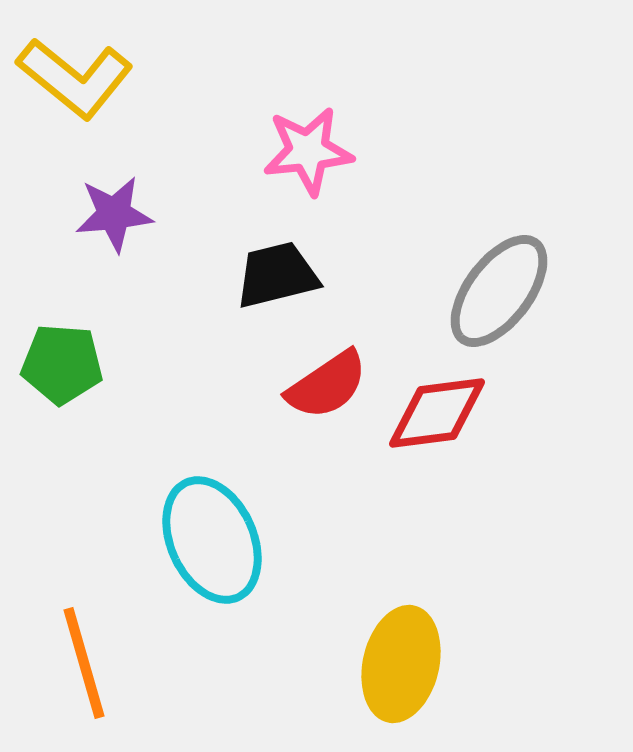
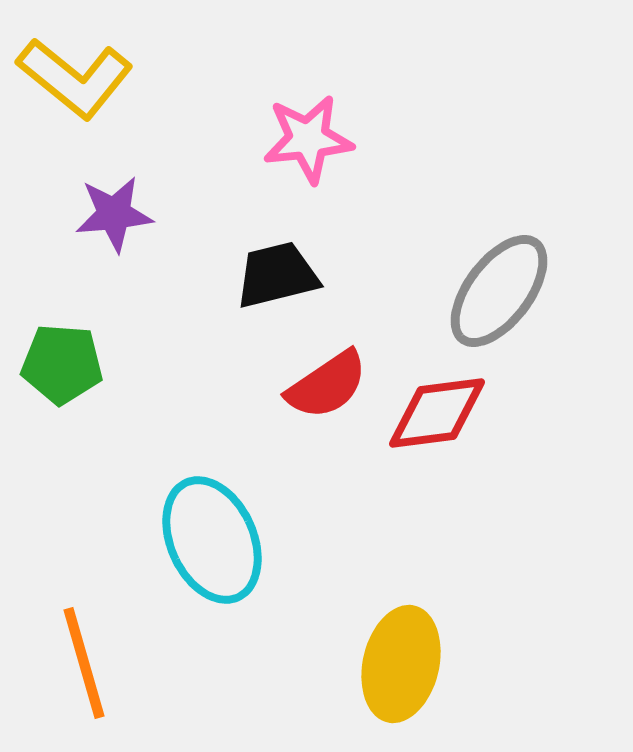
pink star: moved 12 px up
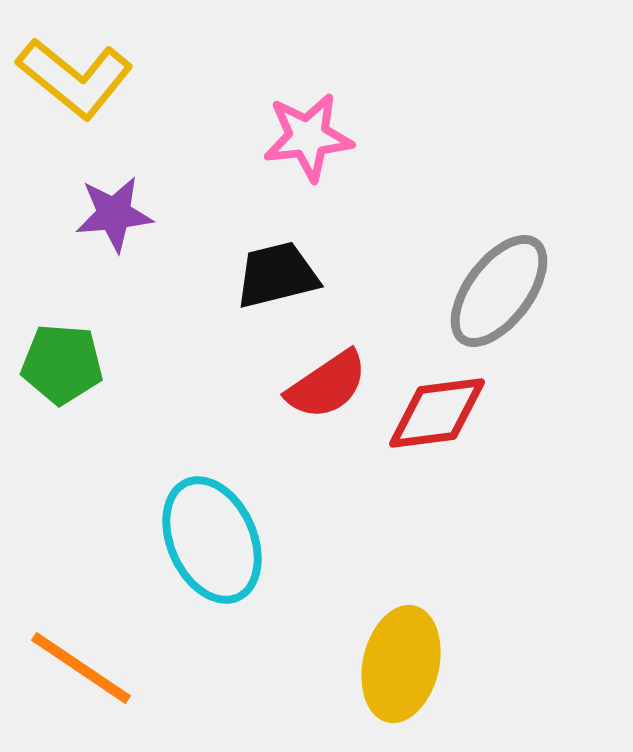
pink star: moved 2 px up
orange line: moved 3 px left, 5 px down; rotated 40 degrees counterclockwise
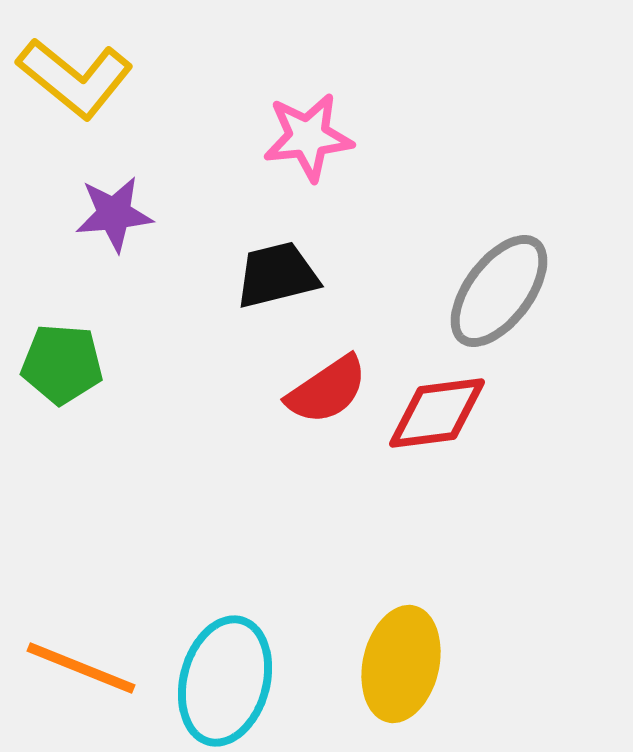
red semicircle: moved 5 px down
cyan ellipse: moved 13 px right, 141 px down; rotated 39 degrees clockwise
orange line: rotated 12 degrees counterclockwise
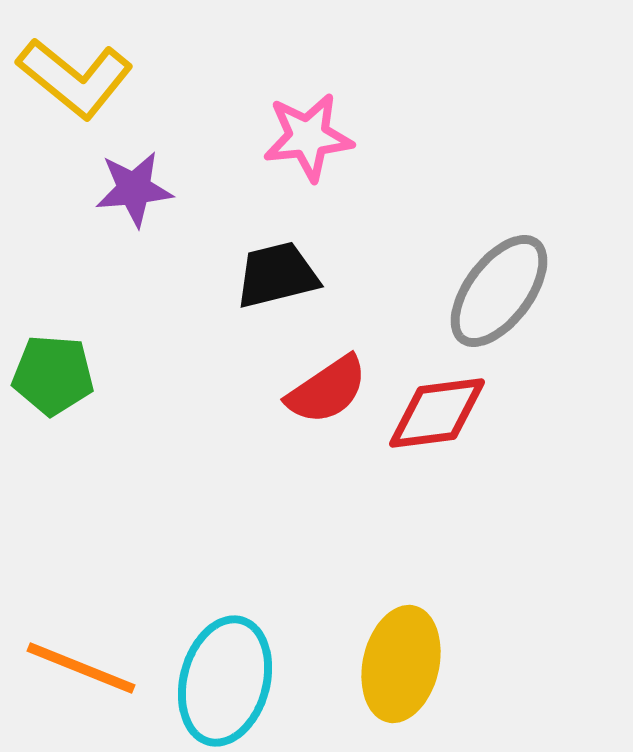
purple star: moved 20 px right, 25 px up
green pentagon: moved 9 px left, 11 px down
